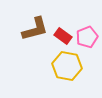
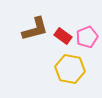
yellow hexagon: moved 3 px right, 3 px down
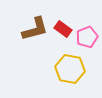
red rectangle: moved 7 px up
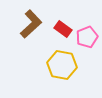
brown L-shape: moved 4 px left, 5 px up; rotated 28 degrees counterclockwise
yellow hexagon: moved 8 px left, 4 px up
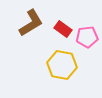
brown L-shape: moved 1 px up; rotated 12 degrees clockwise
pink pentagon: rotated 15 degrees clockwise
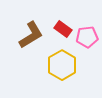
brown L-shape: moved 12 px down
yellow hexagon: rotated 20 degrees clockwise
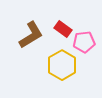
pink pentagon: moved 3 px left, 5 px down
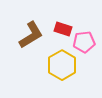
red rectangle: rotated 18 degrees counterclockwise
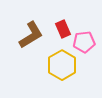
red rectangle: rotated 48 degrees clockwise
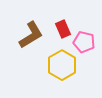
pink pentagon: rotated 20 degrees clockwise
